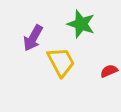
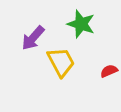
purple arrow: rotated 12 degrees clockwise
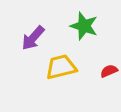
green star: moved 3 px right, 2 px down
yellow trapezoid: moved 5 px down; rotated 76 degrees counterclockwise
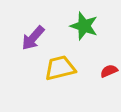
yellow trapezoid: moved 1 px left, 1 px down
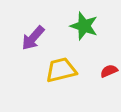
yellow trapezoid: moved 1 px right, 2 px down
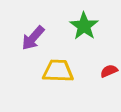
green star: rotated 16 degrees clockwise
yellow trapezoid: moved 3 px left, 1 px down; rotated 16 degrees clockwise
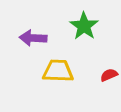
purple arrow: rotated 52 degrees clockwise
red semicircle: moved 4 px down
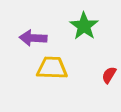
yellow trapezoid: moved 6 px left, 3 px up
red semicircle: rotated 36 degrees counterclockwise
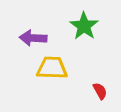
red semicircle: moved 9 px left, 16 px down; rotated 120 degrees clockwise
